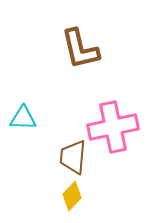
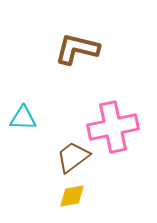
brown L-shape: moved 3 px left; rotated 117 degrees clockwise
brown trapezoid: rotated 48 degrees clockwise
yellow diamond: rotated 36 degrees clockwise
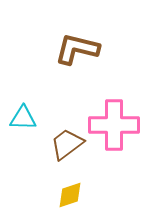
pink cross: moved 1 px right, 2 px up; rotated 12 degrees clockwise
brown trapezoid: moved 6 px left, 13 px up
yellow diamond: moved 2 px left, 1 px up; rotated 8 degrees counterclockwise
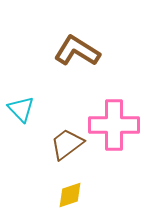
brown L-shape: moved 2 px down; rotated 18 degrees clockwise
cyan triangle: moved 2 px left, 9 px up; rotated 44 degrees clockwise
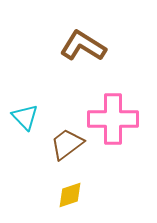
brown L-shape: moved 6 px right, 5 px up
cyan triangle: moved 4 px right, 8 px down
pink cross: moved 1 px left, 6 px up
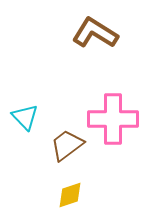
brown L-shape: moved 12 px right, 13 px up
brown trapezoid: moved 1 px down
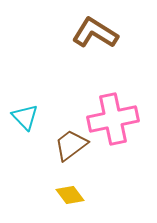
pink cross: rotated 12 degrees counterclockwise
brown trapezoid: moved 4 px right
yellow diamond: rotated 72 degrees clockwise
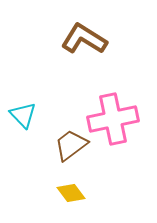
brown L-shape: moved 11 px left, 6 px down
cyan triangle: moved 2 px left, 2 px up
yellow diamond: moved 1 px right, 2 px up
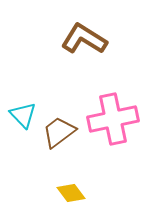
brown trapezoid: moved 12 px left, 13 px up
